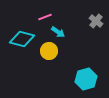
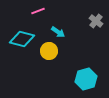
pink line: moved 7 px left, 6 px up
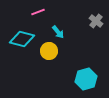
pink line: moved 1 px down
cyan arrow: rotated 16 degrees clockwise
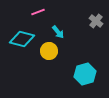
cyan hexagon: moved 1 px left, 5 px up
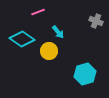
gray cross: rotated 16 degrees counterclockwise
cyan diamond: rotated 20 degrees clockwise
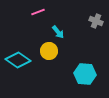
cyan diamond: moved 4 px left, 21 px down
cyan hexagon: rotated 20 degrees clockwise
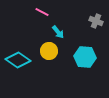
pink line: moved 4 px right; rotated 48 degrees clockwise
cyan hexagon: moved 17 px up
